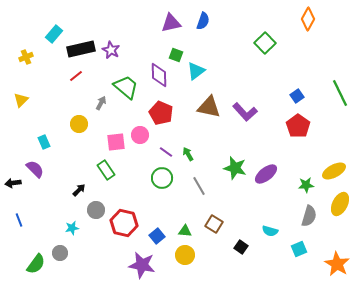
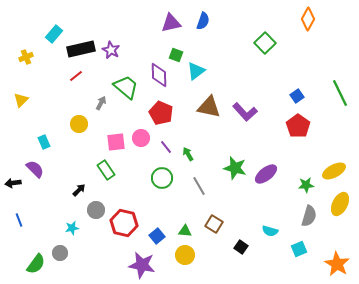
pink circle at (140, 135): moved 1 px right, 3 px down
purple line at (166, 152): moved 5 px up; rotated 16 degrees clockwise
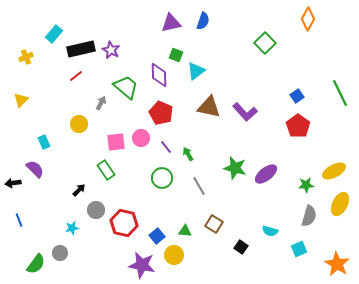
yellow circle at (185, 255): moved 11 px left
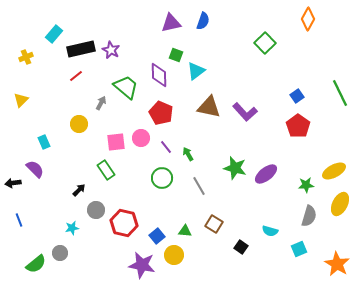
green semicircle at (36, 264): rotated 15 degrees clockwise
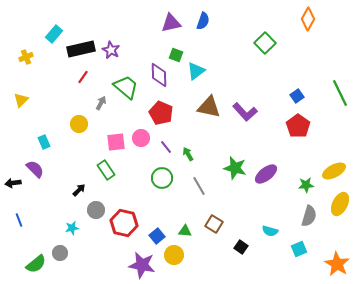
red line at (76, 76): moved 7 px right, 1 px down; rotated 16 degrees counterclockwise
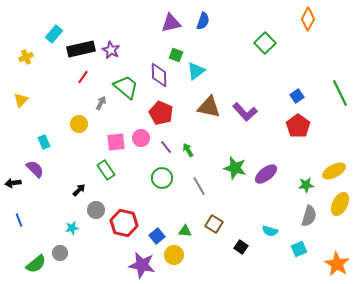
green arrow at (188, 154): moved 4 px up
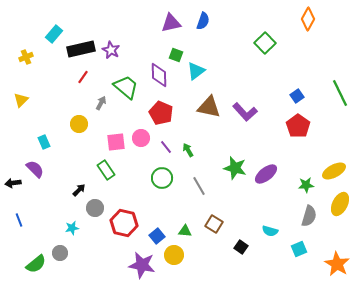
gray circle at (96, 210): moved 1 px left, 2 px up
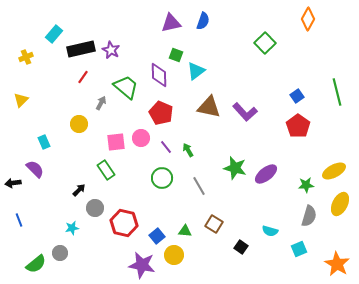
green line at (340, 93): moved 3 px left, 1 px up; rotated 12 degrees clockwise
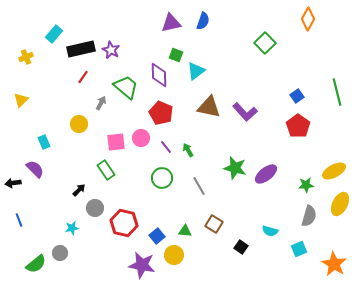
orange star at (337, 264): moved 3 px left
